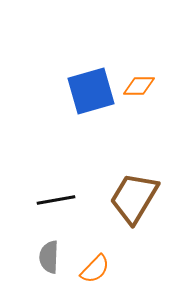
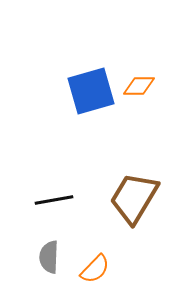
black line: moved 2 px left
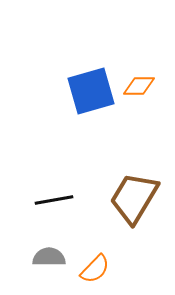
gray semicircle: rotated 88 degrees clockwise
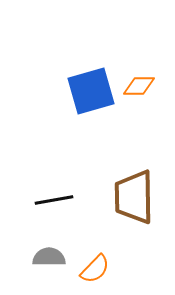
brown trapezoid: moved 1 px up; rotated 32 degrees counterclockwise
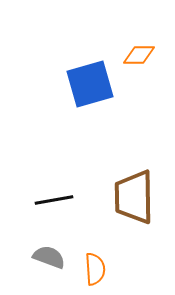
orange diamond: moved 31 px up
blue square: moved 1 px left, 7 px up
gray semicircle: rotated 20 degrees clockwise
orange semicircle: rotated 48 degrees counterclockwise
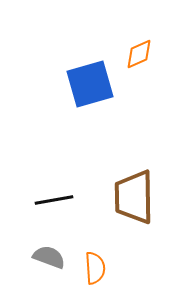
orange diamond: moved 1 px up; rotated 24 degrees counterclockwise
orange semicircle: moved 1 px up
